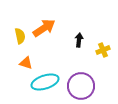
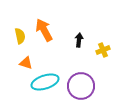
orange arrow: moved 2 px down; rotated 85 degrees counterclockwise
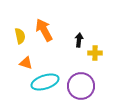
yellow cross: moved 8 px left, 3 px down; rotated 24 degrees clockwise
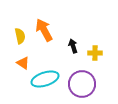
black arrow: moved 6 px left, 6 px down; rotated 24 degrees counterclockwise
orange triangle: moved 3 px left; rotated 16 degrees clockwise
cyan ellipse: moved 3 px up
purple circle: moved 1 px right, 2 px up
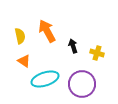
orange arrow: moved 3 px right, 1 px down
yellow cross: moved 2 px right; rotated 16 degrees clockwise
orange triangle: moved 1 px right, 2 px up
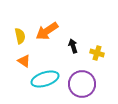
orange arrow: rotated 95 degrees counterclockwise
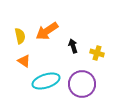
cyan ellipse: moved 1 px right, 2 px down
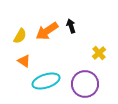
yellow semicircle: rotated 42 degrees clockwise
black arrow: moved 2 px left, 20 px up
yellow cross: moved 2 px right; rotated 32 degrees clockwise
purple circle: moved 3 px right
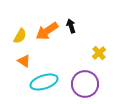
cyan ellipse: moved 2 px left, 1 px down
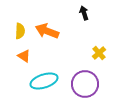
black arrow: moved 13 px right, 13 px up
orange arrow: rotated 55 degrees clockwise
yellow semicircle: moved 5 px up; rotated 28 degrees counterclockwise
orange triangle: moved 5 px up
cyan ellipse: moved 1 px up
